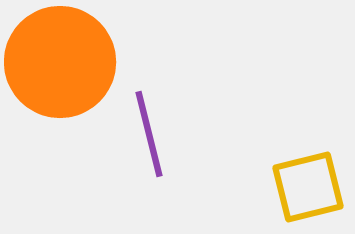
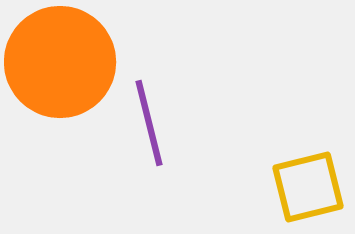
purple line: moved 11 px up
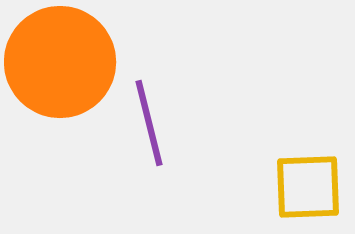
yellow square: rotated 12 degrees clockwise
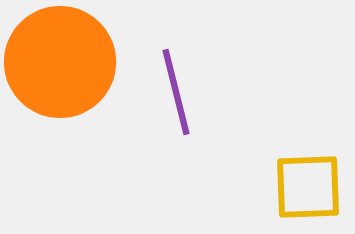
purple line: moved 27 px right, 31 px up
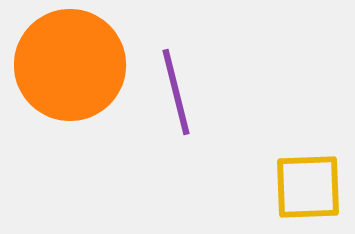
orange circle: moved 10 px right, 3 px down
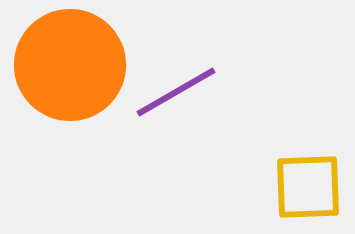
purple line: rotated 74 degrees clockwise
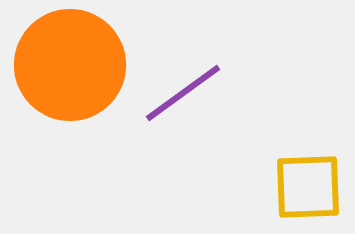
purple line: moved 7 px right, 1 px down; rotated 6 degrees counterclockwise
